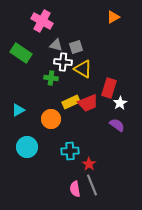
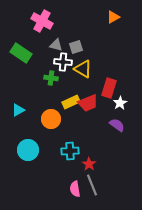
cyan circle: moved 1 px right, 3 px down
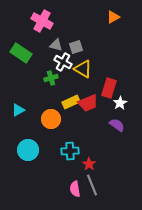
white cross: rotated 24 degrees clockwise
green cross: rotated 24 degrees counterclockwise
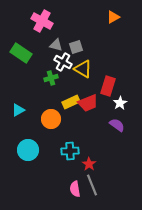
red rectangle: moved 1 px left, 2 px up
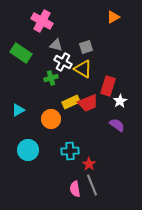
gray square: moved 10 px right
white star: moved 2 px up
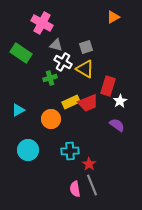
pink cross: moved 2 px down
yellow triangle: moved 2 px right
green cross: moved 1 px left
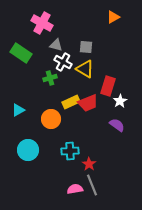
gray square: rotated 24 degrees clockwise
pink semicircle: rotated 91 degrees clockwise
